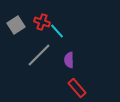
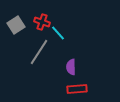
cyan line: moved 1 px right, 2 px down
gray line: moved 3 px up; rotated 12 degrees counterclockwise
purple semicircle: moved 2 px right, 7 px down
red rectangle: moved 1 px down; rotated 54 degrees counterclockwise
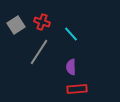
cyan line: moved 13 px right, 1 px down
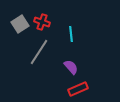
gray square: moved 4 px right, 1 px up
cyan line: rotated 35 degrees clockwise
purple semicircle: rotated 140 degrees clockwise
red rectangle: moved 1 px right; rotated 18 degrees counterclockwise
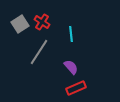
red cross: rotated 14 degrees clockwise
red rectangle: moved 2 px left, 1 px up
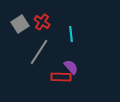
red rectangle: moved 15 px left, 11 px up; rotated 24 degrees clockwise
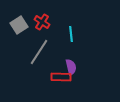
gray square: moved 1 px left, 1 px down
purple semicircle: rotated 28 degrees clockwise
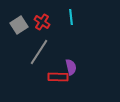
cyan line: moved 17 px up
red rectangle: moved 3 px left
